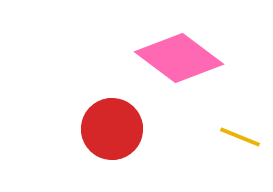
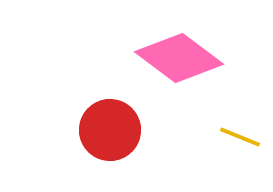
red circle: moved 2 px left, 1 px down
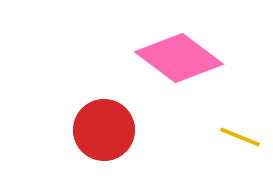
red circle: moved 6 px left
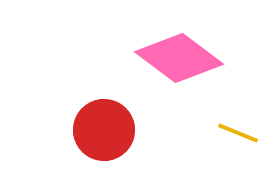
yellow line: moved 2 px left, 4 px up
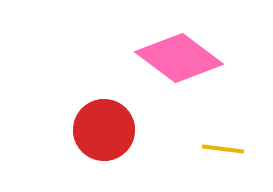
yellow line: moved 15 px left, 16 px down; rotated 15 degrees counterclockwise
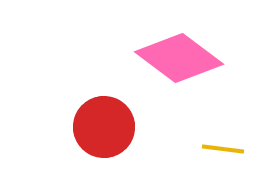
red circle: moved 3 px up
